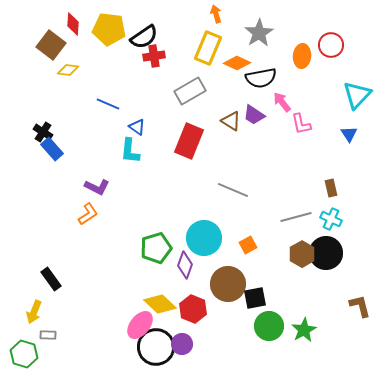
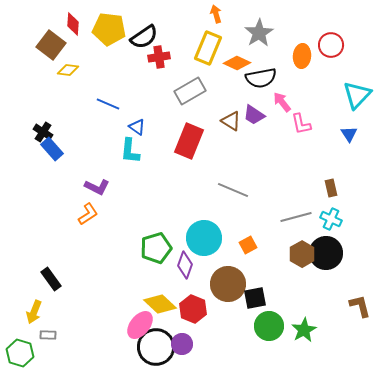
red cross at (154, 56): moved 5 px right, 1 px down
green hexagon at (24, 354): moved 4 px left, 1 px up
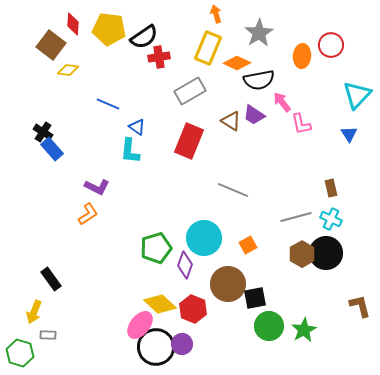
black semicircle at (261, 78): moved 2 px left, 2 px down
